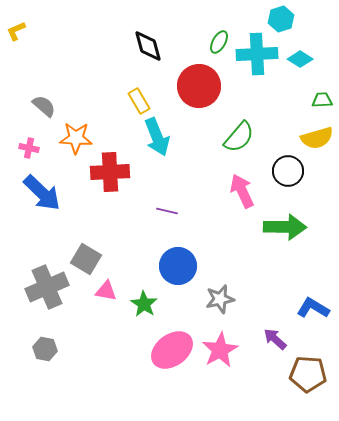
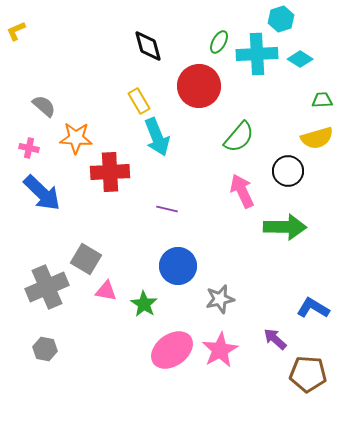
purple line: moved 2 px up
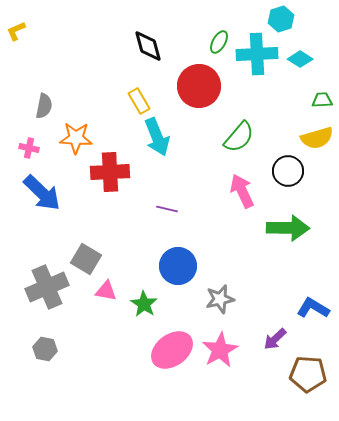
gray semicircle: rotated 60 degrees clockwise
green arrow: moved 3 px right, 1 px down
purple arrow: rotated 85 degrees counterclockwise
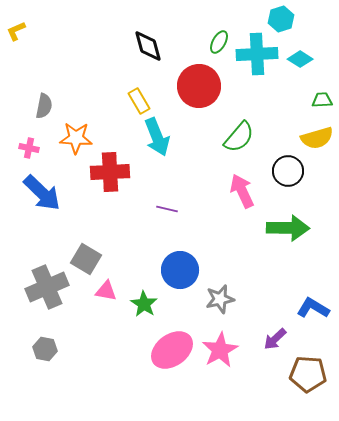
blue circle: moved 2 px right, 4 px down
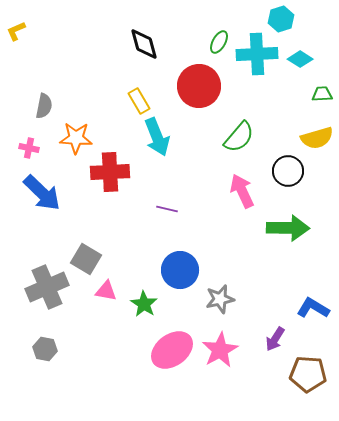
black diamond: moved 4 px left, 2 px up
green trapezoid: moved 6 px up
purple arrow: rotated 15 degrees counterclockwise
